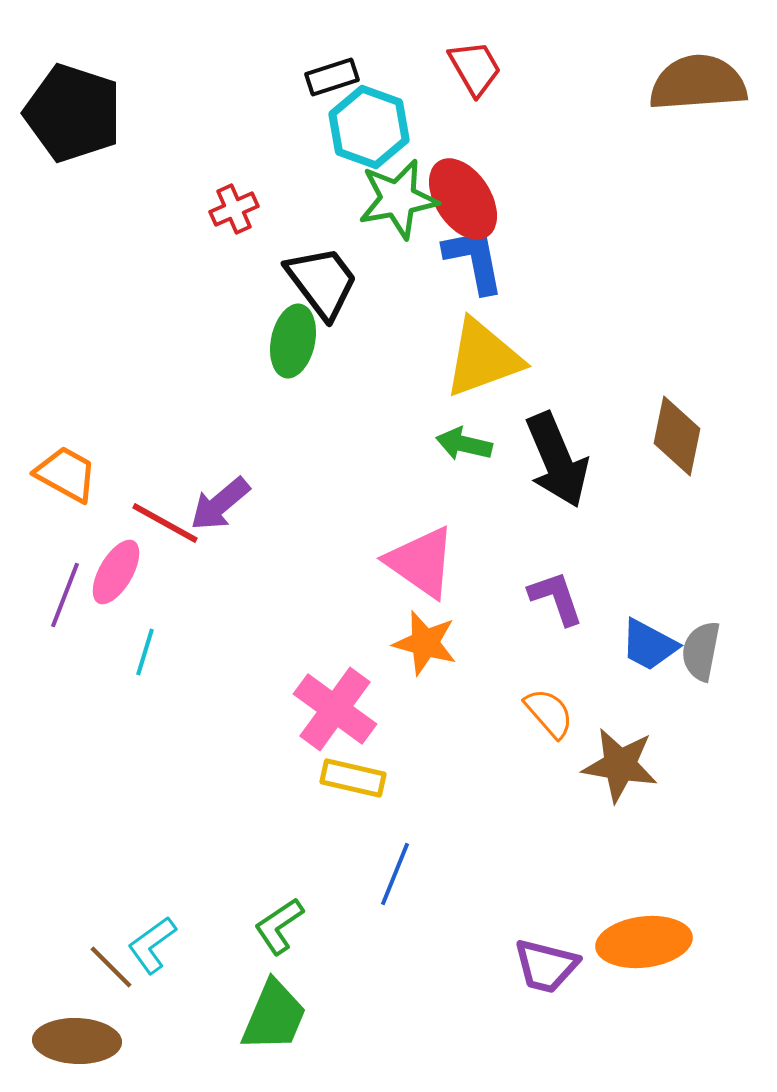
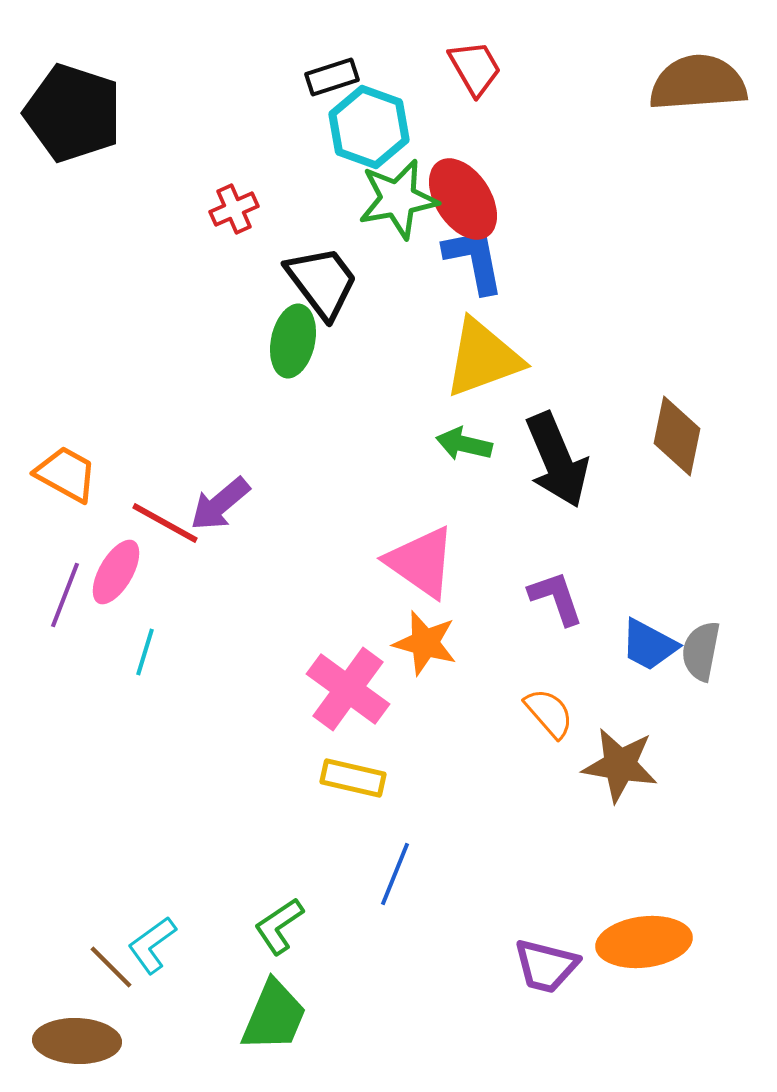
pink cross: moved 13 px right, 20 px up
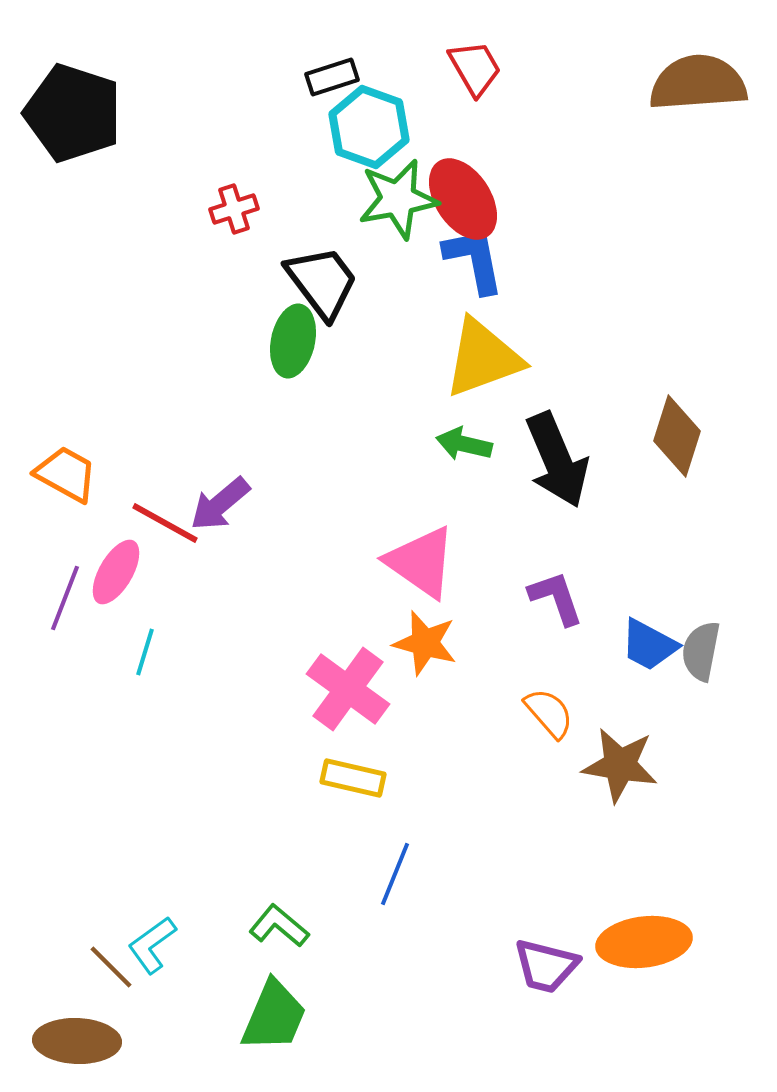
red cross: rotated 6 degrees clockwise
brown diamond: rotated 6 degrees clockwise
purple line: moved 3 px down
green L-shape: rotated 74 degrees clockwise
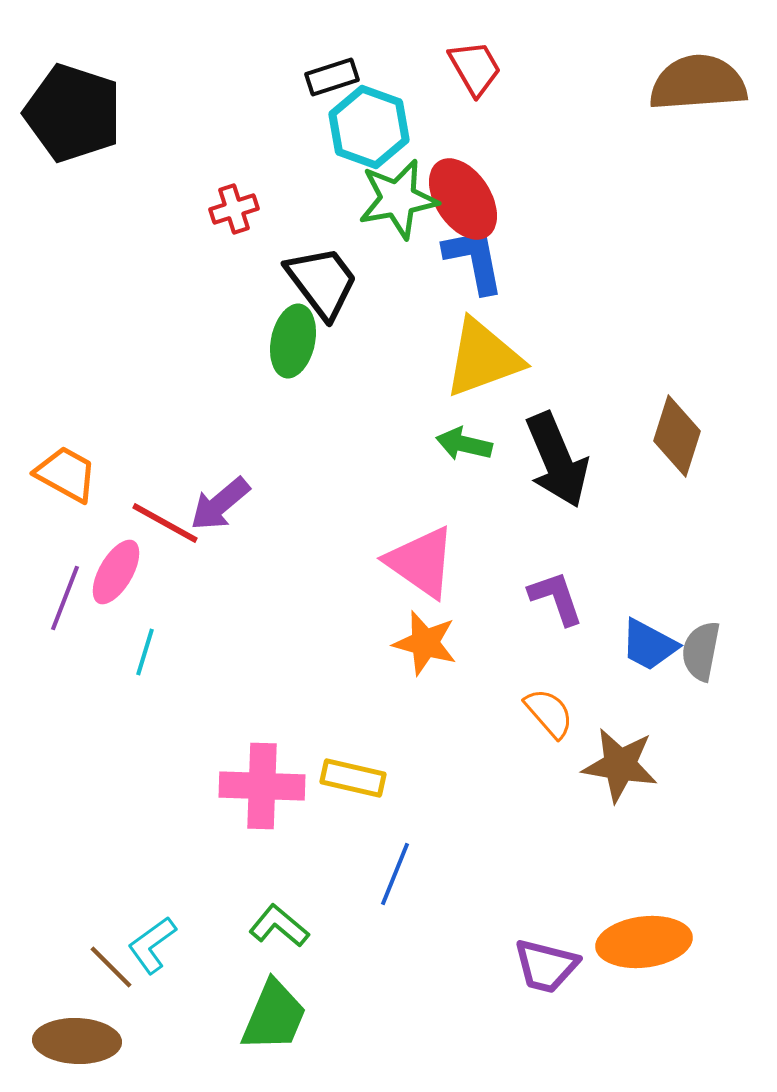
pink cross: moved 86 px left, 97 px down; rotated 34 degrees counterclockwise
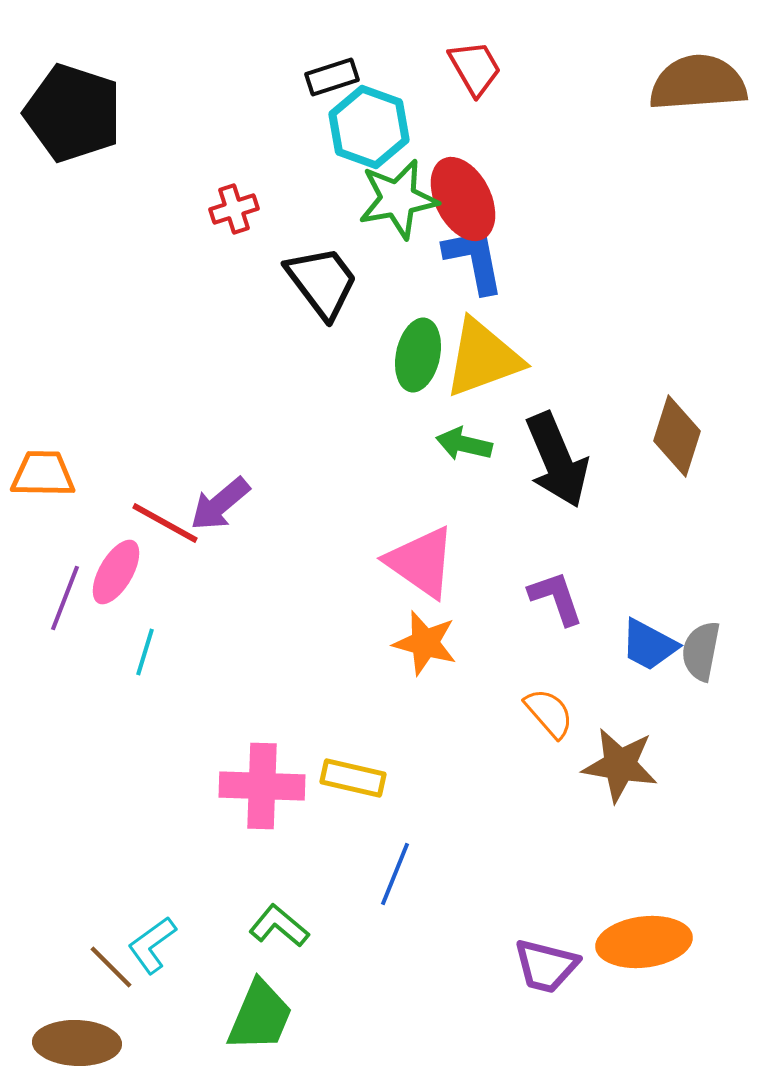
red ellipse: rotated 6 degrees clockwise
green ellipse: moved 125 px right, 14 px down
orange trapezoid: moved 23 px left; rotated 28 degrees counterclockwise
green trapezoid: moved 14 px left
brown ellipse: moved 2 px down
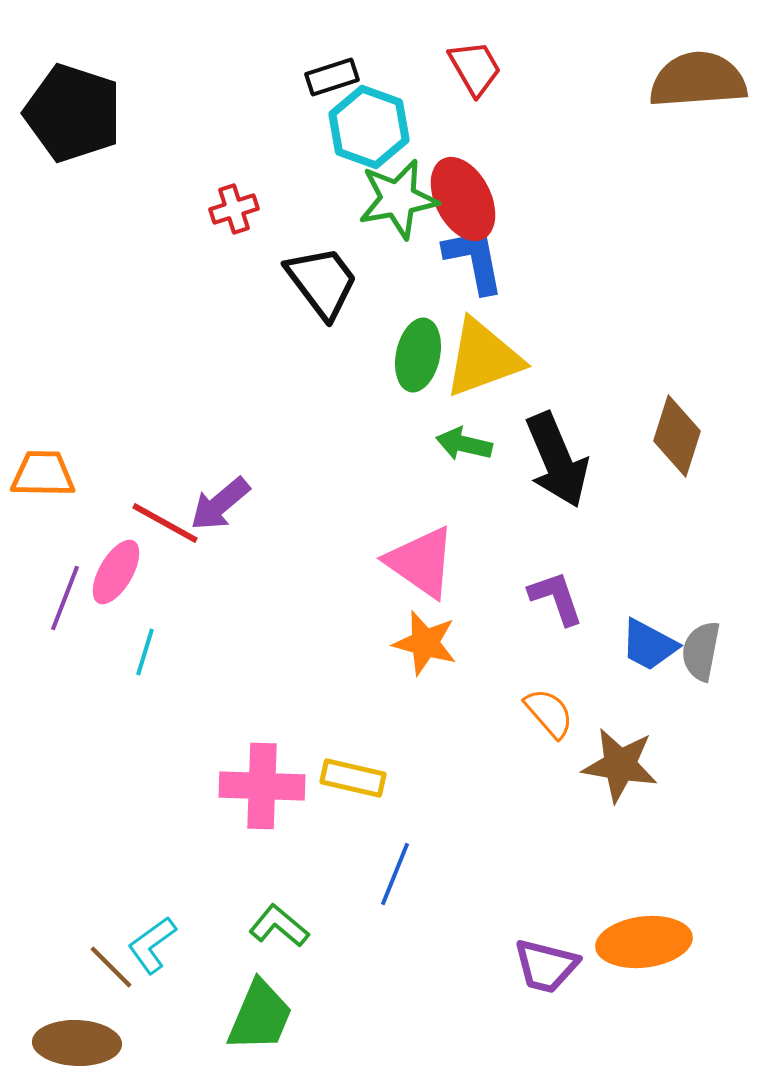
brown semicircle: moved 3 px up
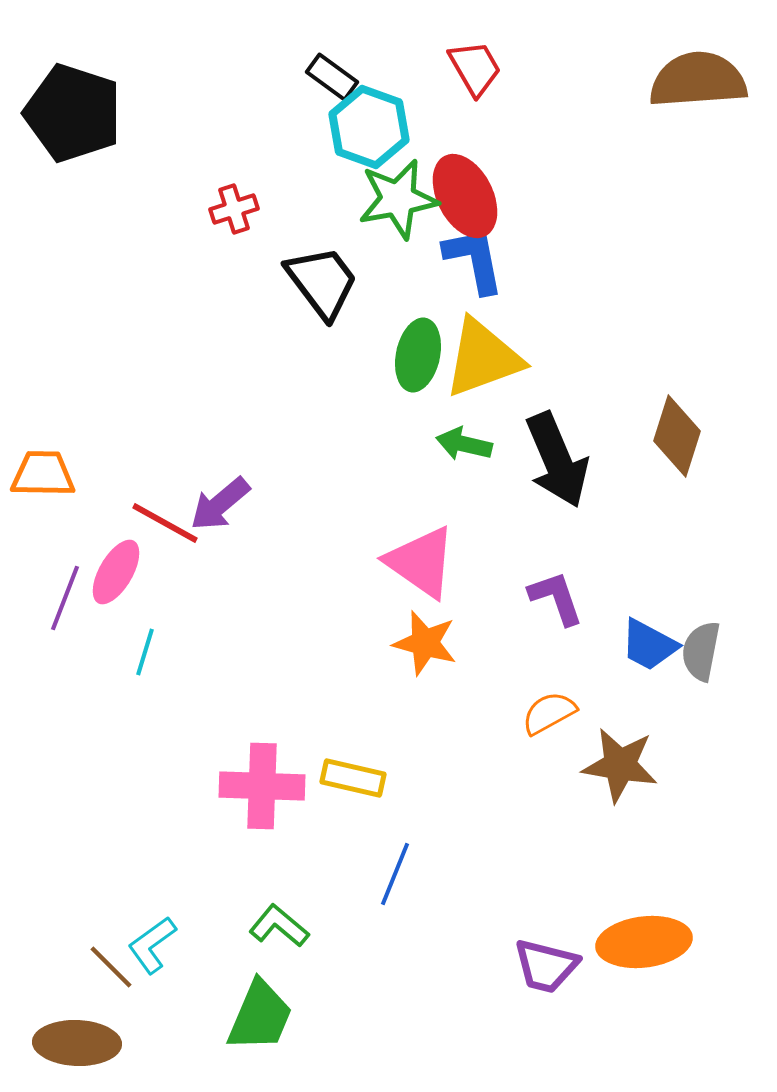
black rectangle: rotated 54 degrees clockwise
red ellipse: moved 2 px right, 3 px up
orange semicircle: rotated 78 degrees counterclockwise
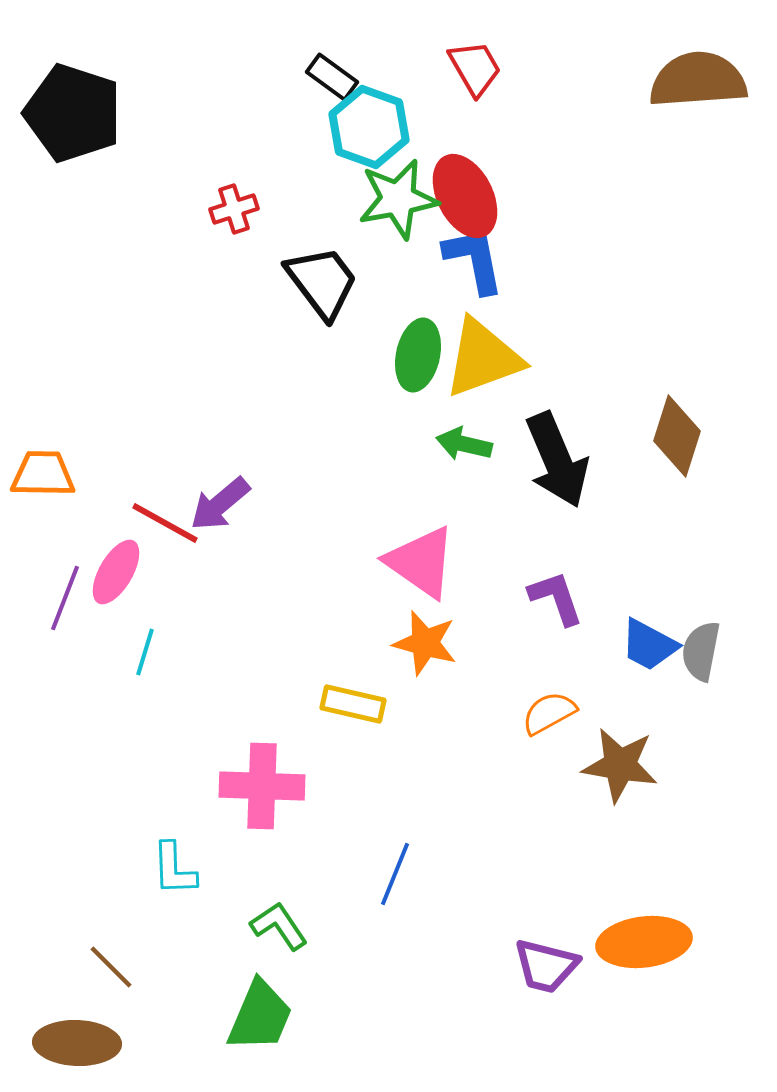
yellow rectangle: moved 74 px up
green L-shape: rotated 16 degrees clockwise
cyan L-shape: moved 22 px right, 76 px up; rotated 56 degrees counterclockwise
